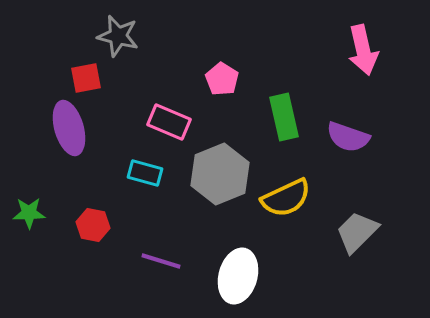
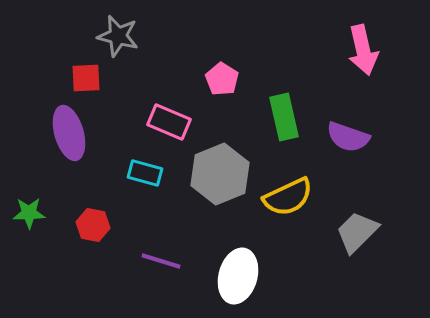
red square: rotated 8 degrees clockwise
purple ellipse: moved 5 px down
yellow semicircle: moved 2 px right, 1 px up
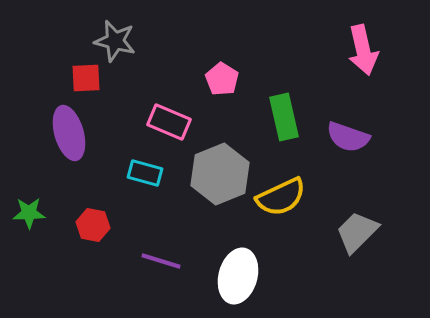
gray star: moved 3 px left, 5 px down
yellow semicircle: moved 7 px left
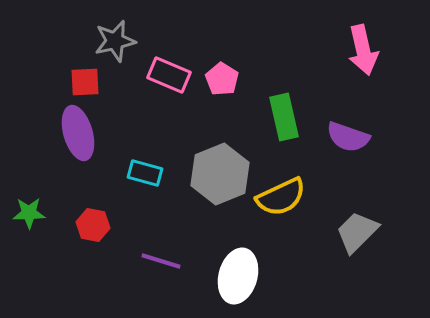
gray star: rotated 27 degrees counterclockwise
red square: moved 1 px left, 4 px down
pink rectangle: moved 47 px up
purple ellipse: moved 9 px right
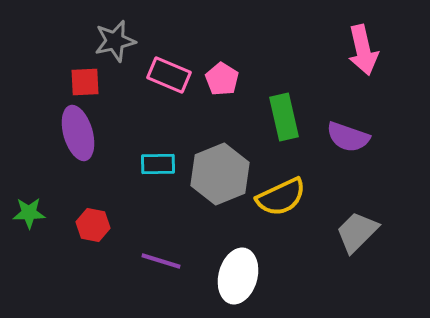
cyan rectangle: moved 13 px right, 9 px up; rotated 16 degrees counterclockwise
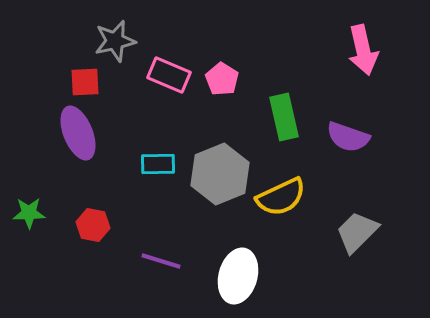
purple ellipse: rotated 6 degrees counterclockwise
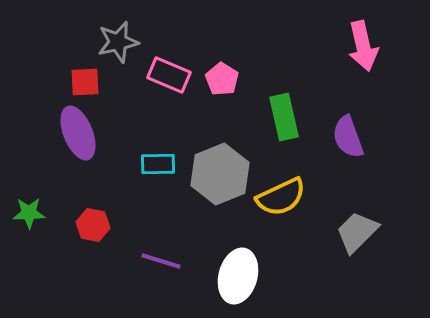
gray star: moved 3 px right, 1 px down
pink arrow: moved 4 px up
purple semicircle: rotated 51 degrees clockwise
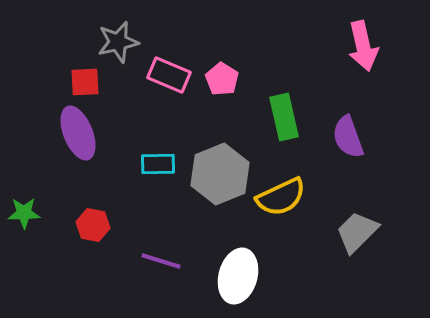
green star: moved 5 px left
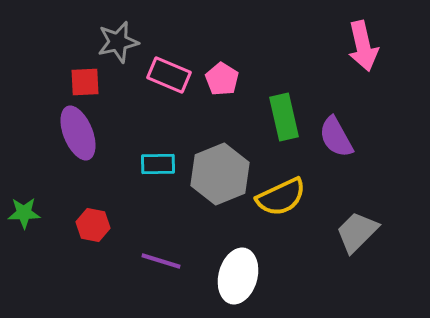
purple semicircle: moved 12 px left; rotated 9 degrees counterclockwise
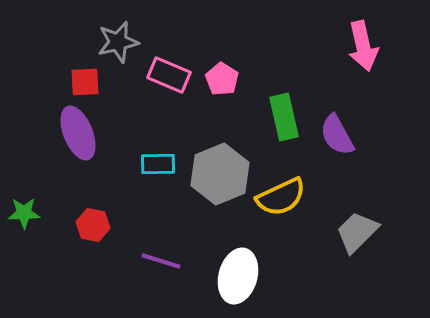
purple semicircle: moved 1 px right, 2 px up
